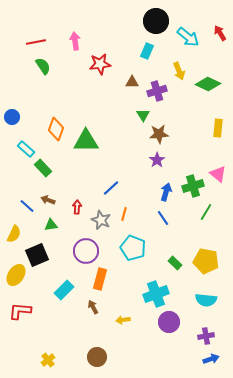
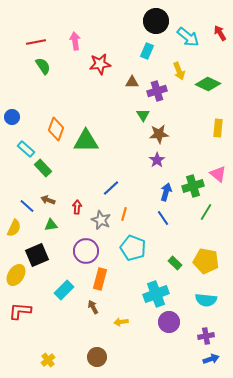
yellow semicircle at (14, 234): moved 6 px up
yellow arrow at (123, 320): moved 2 px left, 2 px down
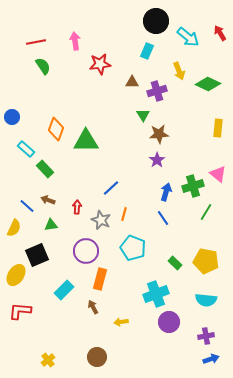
green rectangle at (43, 168): moved 2 px right, 1 px down
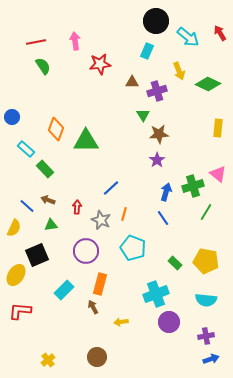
orange rectangle at (100, 279): moved 5 px down
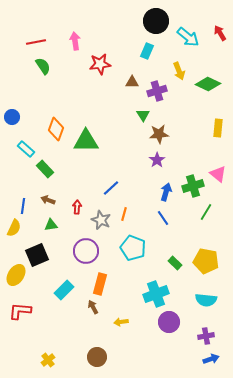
blue line at (27, 206): moved 4 px left; rotated 56 degrees clockwise
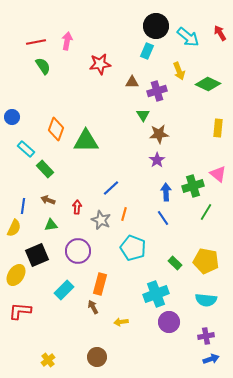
black circle at (156, 21): moved 5 px down
pink arrow at (75, 41): moved 8 px left; rotated 18 degrees clockwise
blue arrow at (166, 192): rotated 18 degrees counterclockwise
purple circle at (86, 251): moved 8 px left
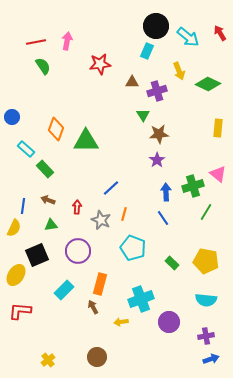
green rectangle at (175, 263): moved 3 px left
cyan cross at (156, 294): moved 15 px left, 5 px down
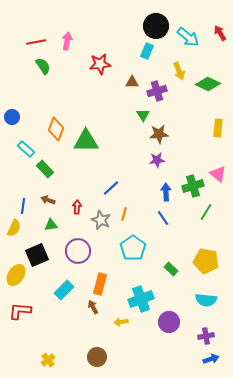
purple star at (157, 160): rotated 28 degrees clockwise
cyan pentagon at (133, 248): rotated 15 degrees clockwise
green rectangle at (172, 263): moved 1 px left, 6 px down
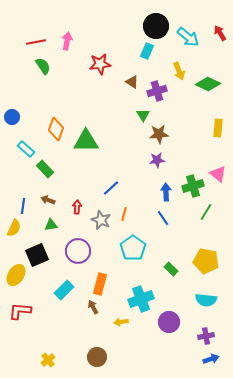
brown triangle at (132, 82): rotated 32 degrees clockwise
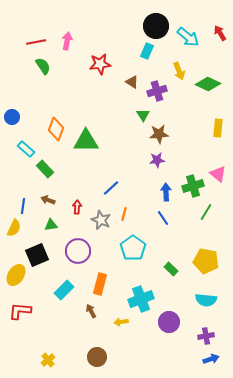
brown arrow at (93, 307): moved 2 px left, 4 px down
